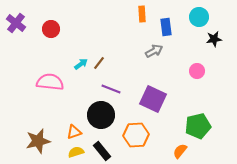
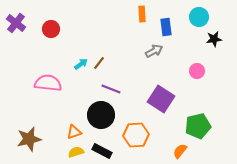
pink semicircle: moved 2 px left, 1 px down
purple square: moved 8 px right; rotated 8 degrees clockwise
brown star: moved 9 px left, 2 px up
black rectangle: rotated 24 degrees counterclockwise
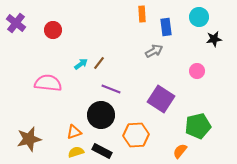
red circle: moved 2 px right, 1 px down
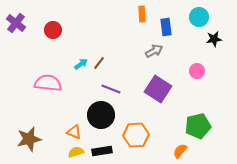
purple square: moved 3 px left, 10 px up
orange triangle: rotated 42 degrees clockwise
black rectangle: rotated 36 degrees counterclockwise
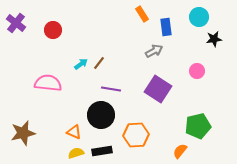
orange rectangle: rotated 28 degrees counterclockwise
purple line: rotated 12 degrees counterclockwise
brown star: moved 6 px left, 6 px up
yellow semicircle: moved 1 px down
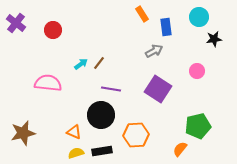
orange semicircle: moved 2 px up
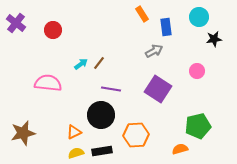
orange triangle: rotated 49 degrees counterclockwise
orange semicircle: rotated 35 degrees clockwise
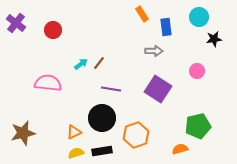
gray arrow: rotated 30 degrees clockwise
black circle: moved 1 px right, 3 px down
orange hexagon: rotated 15 degrees counterclockwise
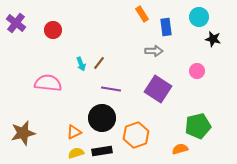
black star: moved 1 px left; rotated 21 degrees clockwise
cyan arrow: rotated 104 degrees clockwise
